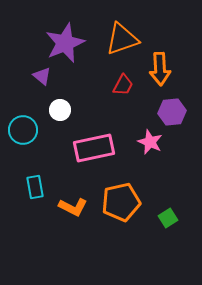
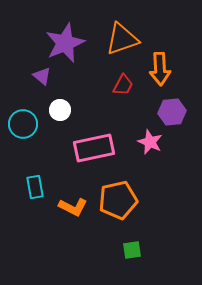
cyan circle: moved 6 px up
orange pentagon: moved 3 px left, 2 px up
green square: moved 36 px left, 32 px down; rotated 24 degrees clockwise
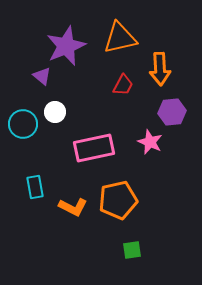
orange triangle: moved 2 px left, 1 px up; rotated 6 degrees clockwise
purple star: moved 1 px right, 3 px down
white circle: moved 5 px left, 2 px down
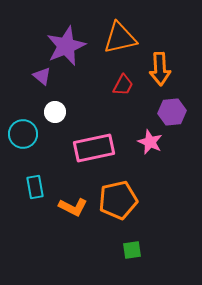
cyan circle: moved 10 px down
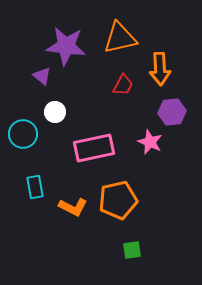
purple star: rotated 30 degrees clockwise
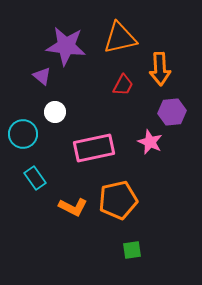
cyan rectangle: moved 9 px up; rotated 25 degrees counterclockwise
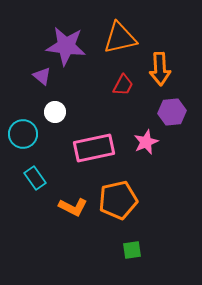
pink star: moved 4 px left; rotated 25 degrees clockwise
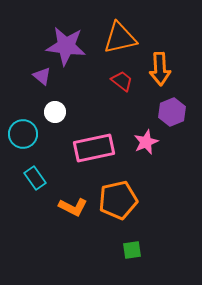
red trapezoid: moved 1 px left, 4 px up; rotated 80 degrees counterclockwise
purple hexagon: rotated 16 degrees counterclockwise
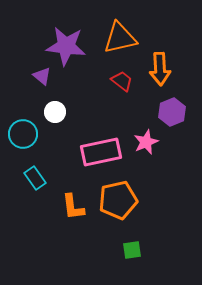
pink rectangle: moved 7 px right, 4 px down
orange L-shape: rotated 56 degrees clockwise
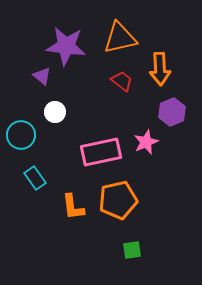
cyan circle: moved 2 px left, 1 px down
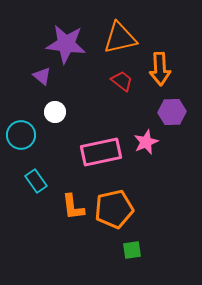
purple star: moved 2 px up
purple hexagon: rotated 20 degrees clockwise
cyan rectangle: moved 1 px right, 3 px down
orange pentagon: moved 4 px left, 9 px down
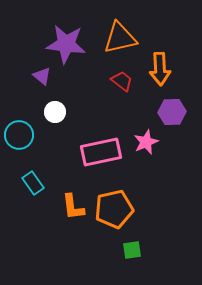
cyan circle: moved 2 px left
cyan rectangle: moved 3 px left, 2 px down
